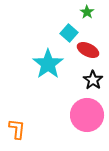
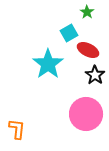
cyan square: rotated 18 degrees clockwise
black star: moved 2 px right, 5 px up
pink circle: moved 1 px left, 1 px up
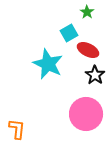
cyan star: rotated 12 degrees counterclockwise
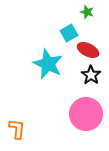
green star: rotated 16 degrees counterclockwise
black star: moved 4 px left
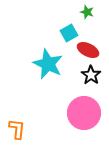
pink circle: moved 2 px left, 1 px up
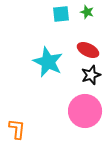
cyan square: moved 8 px left, 19 px up; rotated 24 degrees clockwise
cyan star: moved 2 px up
black star: rotated 18 degrees clockwise
pink circle: moved 1 px right, 2 px up
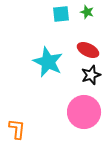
pink circle: moved 1 px left, 1 px down
